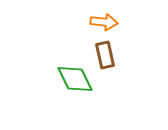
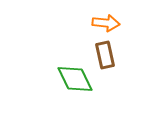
orange arrow: moved 2 px right, 1 px down
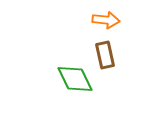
orange arrow: moved 3 px up
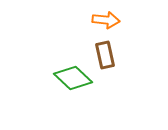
green diamond: moved 2 px left, 1 px up; rotated 21 degrees counterclockwise
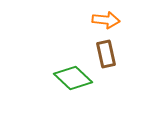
brown rectangle: moved 1 px right, 1 px up
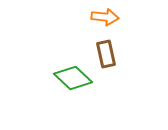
orange arrow: moved 1 px left, 3 px up
